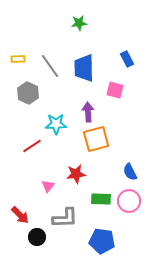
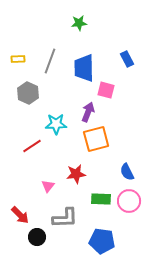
gray line: moved 5 px up; rotated 55 degrees clockwise
pink square: moved 9 px left
purple arrow: rotated 24 degrees clockwise
blue semicircle: moved 3 px left
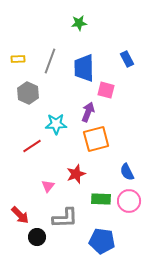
red star: rotated 12 degrees counterclockwise
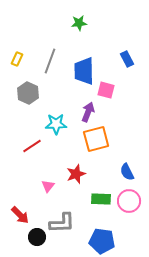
yellow rectangle: moved 1 px left; rotated 64 degrees counterclockwise
blue trapezoid: moved 3 px down
gray L-shape: moved 3 px left, 5 px down
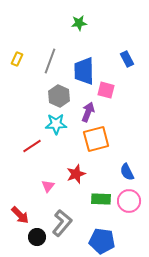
gray hexagon: moved 31 px right, 3 px down
gray L-shape: rotated 48 degrees counterclockwise
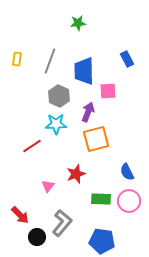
green star: moved 1 px left
yellow rectangle: rotated 16 degrees counterclockwise
pink square: moved 2 px right, 1 px down; rotated 18 degrees counterclockwise
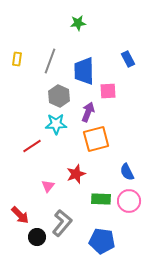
blue rectangle: moved 1 px right
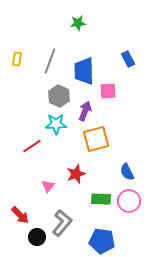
purple arrow: moved 3 px left, 1 px up
